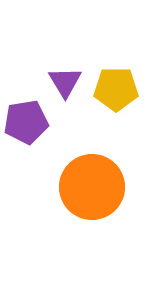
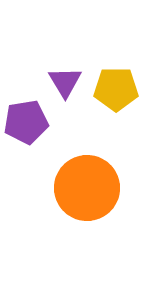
orange circle: moved 5 px left, 1 px down
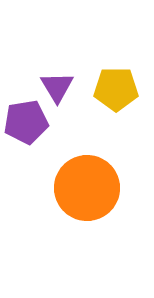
purple triangle: moved 8 px left, 5 px down
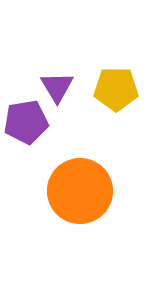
orange circle: moved 7 px left, 3 px down
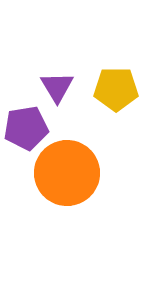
purple pentagon: moved 6 px down
orange circle: moved 13 px left, 18 px up
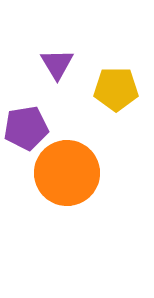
purple triangle: moved 23 px up
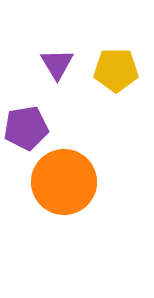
yellow pentagon: moved 19 px up
orange circle: moved 3 px left, 9 px down
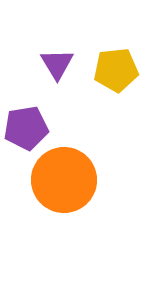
yellow pentagon: rotated 6 degrees counterclockwise
orange circle: moved 2 px up
